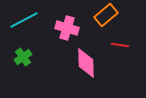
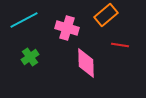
green cross: moved 7 px right
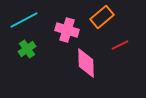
orange rectangle: moved 4 px left, 2 px down
pink cross: moved 2 px down
red line: rotated 36 degrees counterclockwise
green cross: moved 3 px left, 8 px up
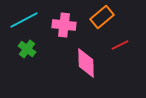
pink cross: moved 3 px left, 5 px up; rotated 10 degrees counterclockwise
green cross: rotated 18 degrees counterclockwise
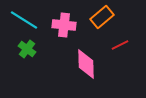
cyan line: rotated 60 degrees clockwise
pink diamond: moved 1 px down
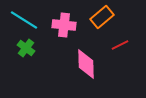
green cross: moved 1 px left, 1 px up
